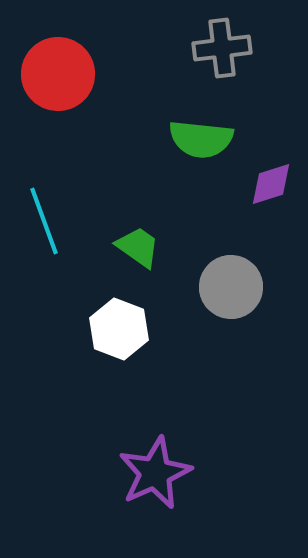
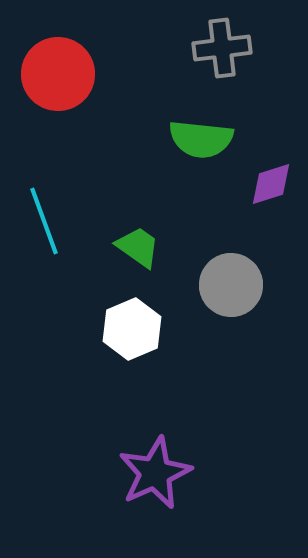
gray circle: moved 2 px up
white hexagon: moved 13 px right; rotated 16 degrees clockwise
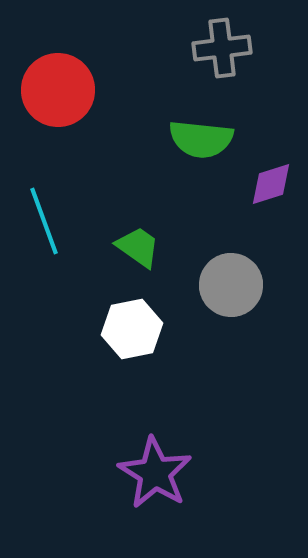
red circle: moved 16 px down
white hexagon: rotated 12 degrees clockwise
purple star: rotated 16 degrees counterclockwise
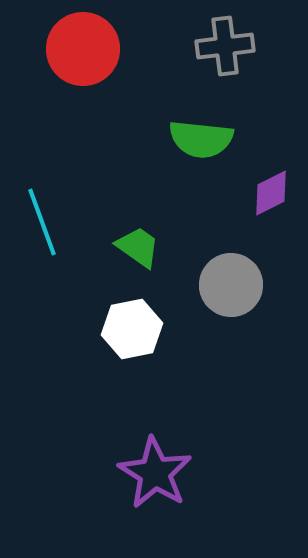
gray cross: moved 3 px right, 2 px up
red circle: moved 25 px right, 41 px up
purple diamond: moved 9 px down; rotated 9 degrees counterclockwise
cyan line: moved 2 px left, 1 px down
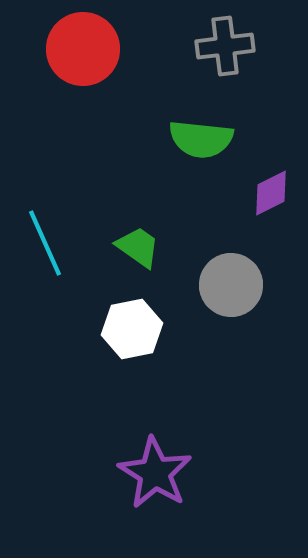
cyan line: moved 3 px right, 21 px down; rotated 4 degrees counterclockwise
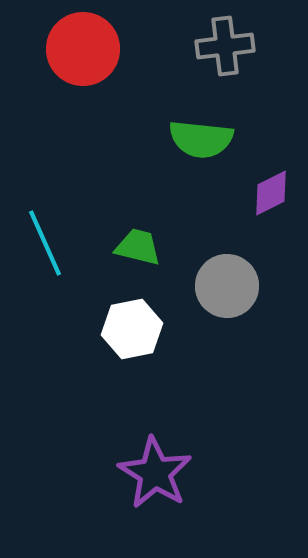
green trapezoid: rotated 21 degrees counterclockwise
gray circle: moved 4 px left, 1 px down
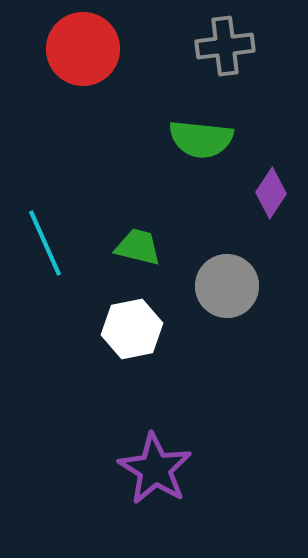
purple diamond: rotated 30 degrees counterclockwise
purple star: moved 4 px up
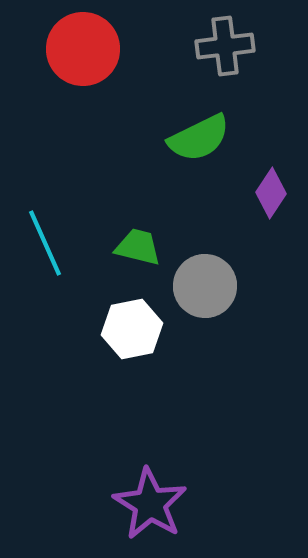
green semicircle: moved 2 px left, 1 px up; rotated 32 degrees counterclockwise
gray circle: moved 22 px left
purple star: moved 5 px left, 35 px down
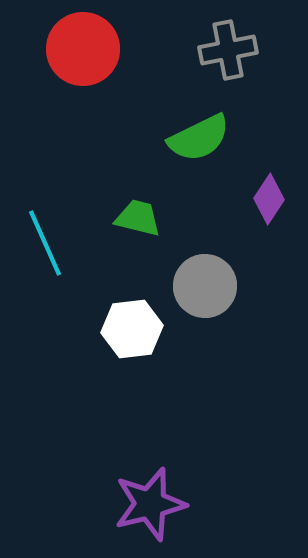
gray cross: moved 3 px right, 4 px down; rotated 4 degrees counterclockwise
purple diamond: moved 2 px left, 6 px down
green trapezoid: moved 29 px up
white hexagon: rotated 4 degrees clockwise
purple star: rotated 26 degrees clockwise
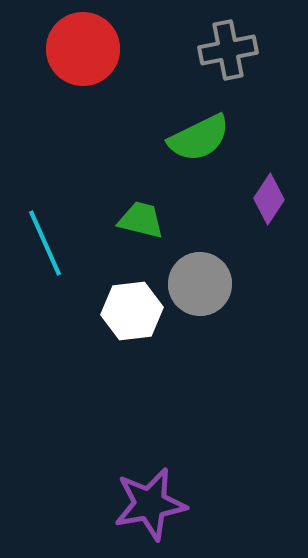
green trapezoid: moved 3 px right, 2 px down
gray circle: moved 5 px left, 2 px up
white hexagon: moved 18 px up
purple star: rotated 4 degrees clockwise
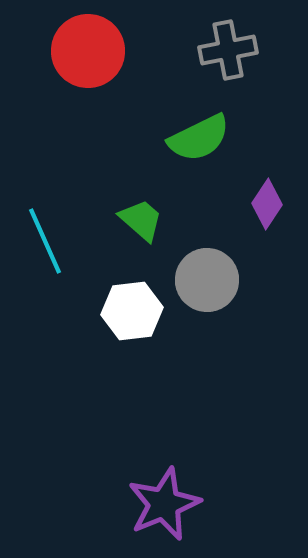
red circle: moved 5 px right, 2 px down
purple diamond: moved 2 px left, 5 px down
green trapezoid: rotated 27 degrees clockwise
cyan line: moved 2 px up
gray circle: moved 7 px right, 4 px up
purple star: moved 14 px right; rotated 12 degrees counterclockwise
